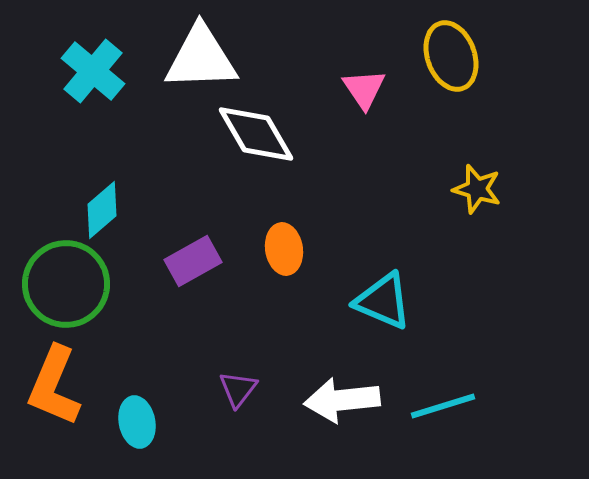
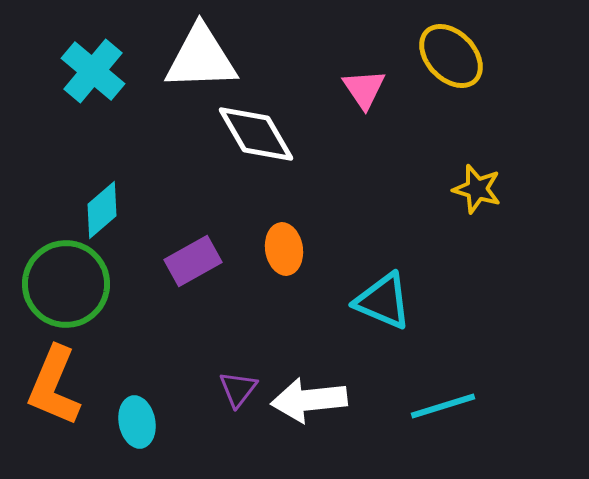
yellow ellipse: rotated 24 degrees counterclockwise
white arrow: moved 33 px left
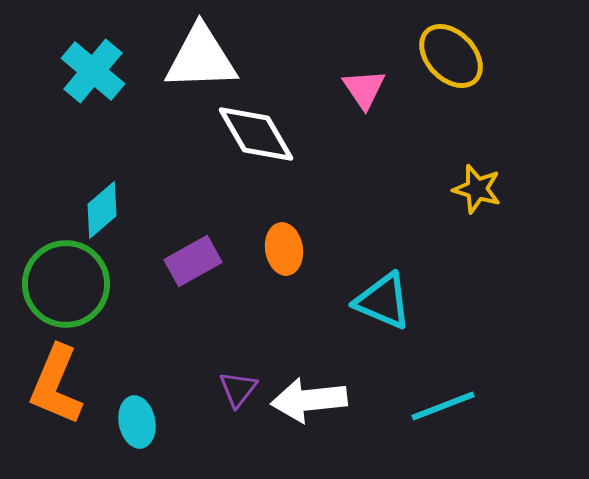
orange L-shape: moved 2 px right, 1 px up
cyan line: rotated 4 degrees counterclockwise
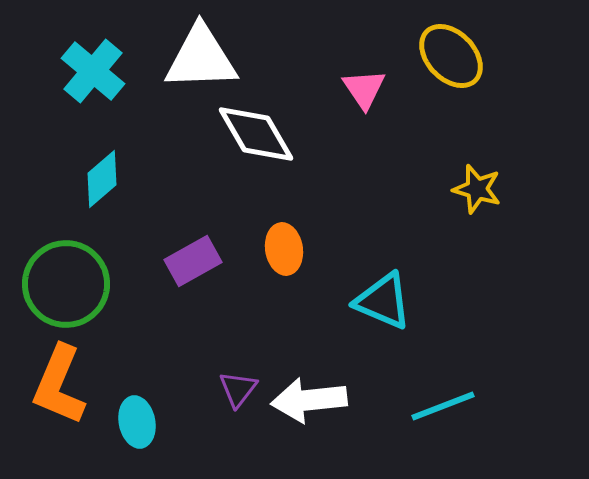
cyan diamond: moved 31 px up
orange L-shape: moved 3 px right
